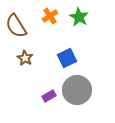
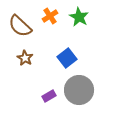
brown semicircle: moved 4 px right; rotated 15 degrees counterclockwise
blue square: rotated 12 degrees counterclockwise
gray circle: moved 2 px right
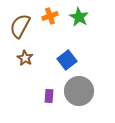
orange cross: rotated 14 degrees clockwise
brown semicircle: rotated 75 degrees clockwise
blue square: moved 2 px down
gray circle: moved 1 px down
purple rectangle: rotated 56 degrees counterclockwise
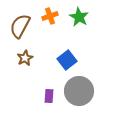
brown star: rotated 14 degrees clockwise
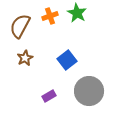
green star: moved 2 px left, 4 px up
gray circle: moved 10 px right
purple rectangle: rotated 56 degrees clockwise
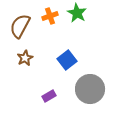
gray circle: moved 1 px right, 2 px up
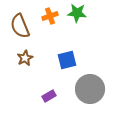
green star: rotated 24 degrees counterclockwise
brown semicircle: rotated 50 degrees counterclockwise
blue square: rotated 24 degrees clockwise
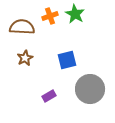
green star: moved 2 px left, 1 px down; rotated 24 degrees clockwise
brown semicircle: moved 2 px right, 1 px down; rotated 115 degrees clockwise
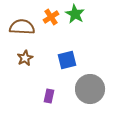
orange cross: moved 1 px right, 1 px down; rotated 14 degrees counterclockwise
purple rectangle: rotated 48 degrees counterclockwise
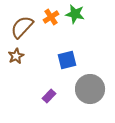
green star: rotated 18 degrees counterclockwise
brown semicircle: rotated 50 degrees counterclockwise
brown star: moved 9 px left, 2 px up
purple rectangle: rotated 32 degrees clockwise
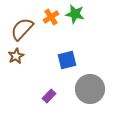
brown semicircle: moved 2 px down
